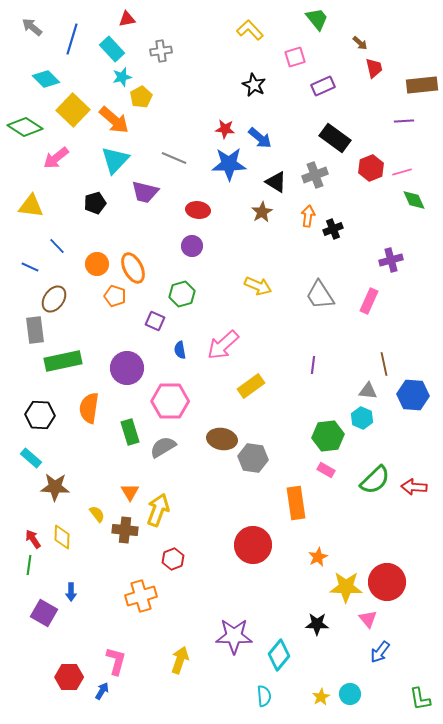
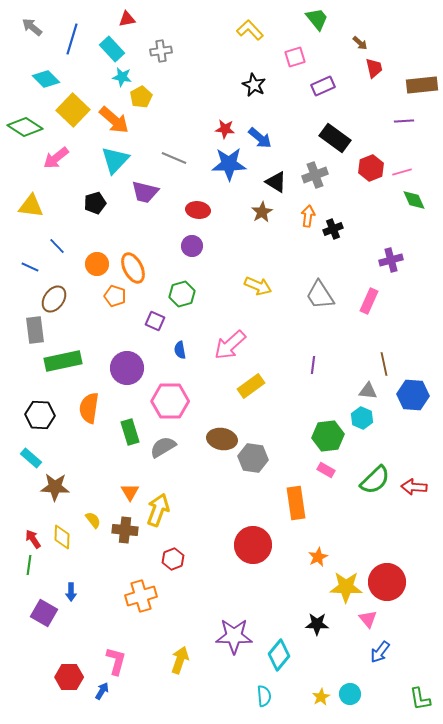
cyan star at (122, 77): rotated 24 degrees clockwise
pink arrow at (223, 345): moved 7 px right
yellow semicircle at (97, 514): moved 4 px left, 6 px down
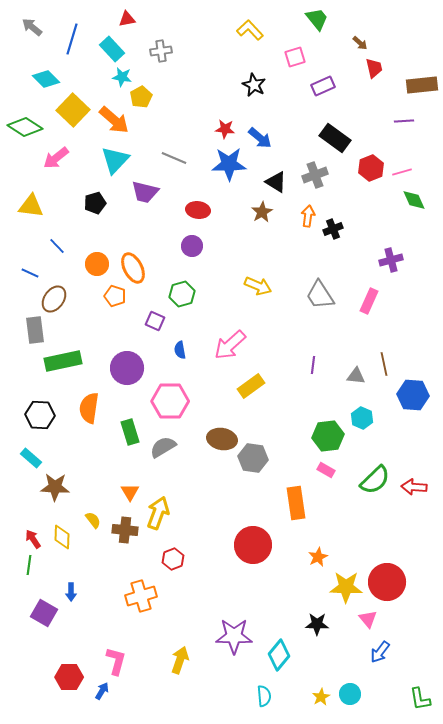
blue line at (30, 267): moved 6 px down
gray triangle at (368, 391): moved 12 px left, 15 px up
yellow arrow at (158, 510): moved 3 px down
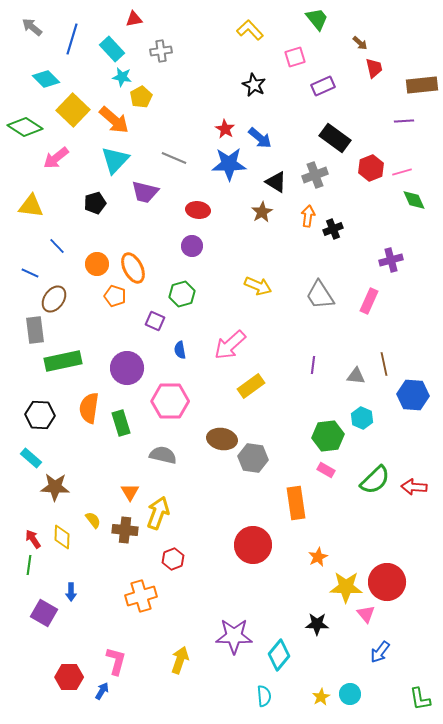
red triangle at (127, 19): moved 7 px right
red star at (225, 129): rotated 24 degrees clockwise
green rectangle at (130, 432): moved 9 px left, 9 px up
gray semicircle at (163, 447): moved 8 px down; rotated 44 degrees clockwise
pink triangle at (368, 619): moved 2 px left, 5 px up
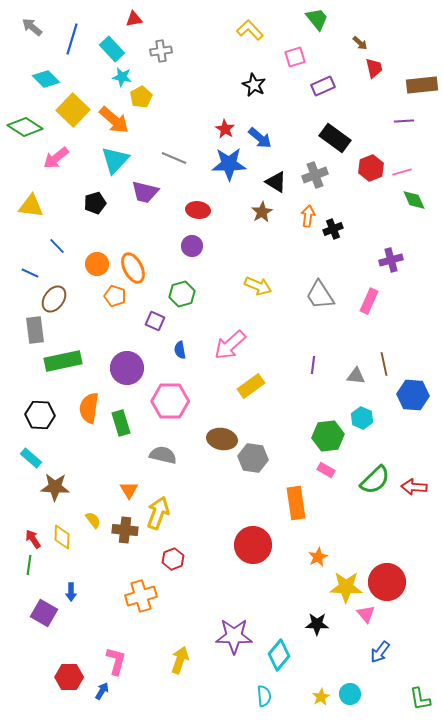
orange triangle at (130, 492): moved 1 px left, 2 px up
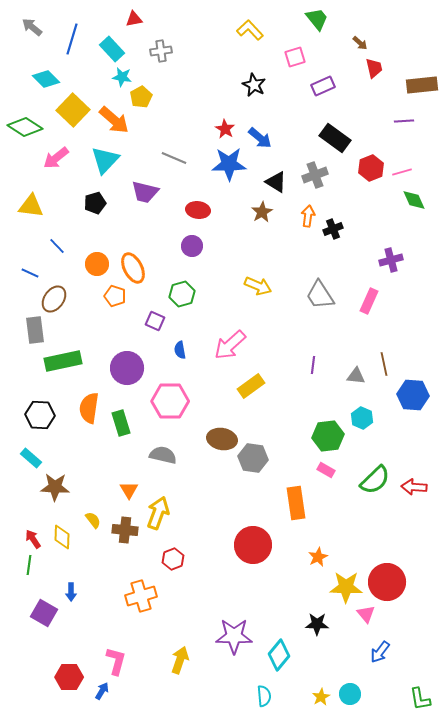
cyan triangle at (115, 160): moved 10 px left
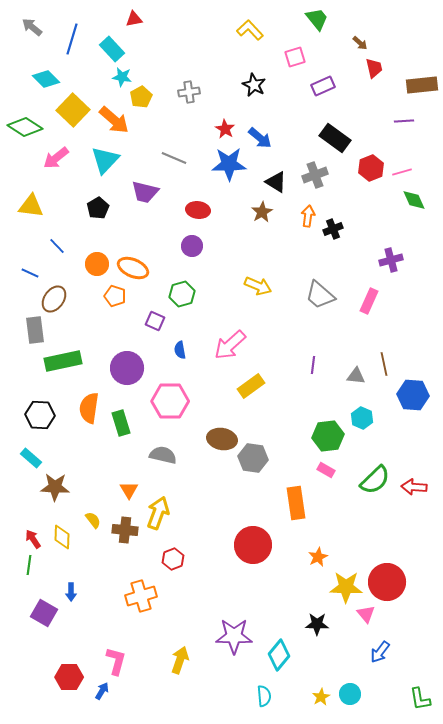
gray cross at (161, 51): moved 28 px right, 41 px down
black pentagon at (95, 203): moved 3 px right, 5 px down; rotated 15 degrees counterclockwise
orange ellipse at (133, 268): rotated 40 degrees counterclockwise
gray trapezoid at (320, 295): rotated 16 degrees counterclockwise
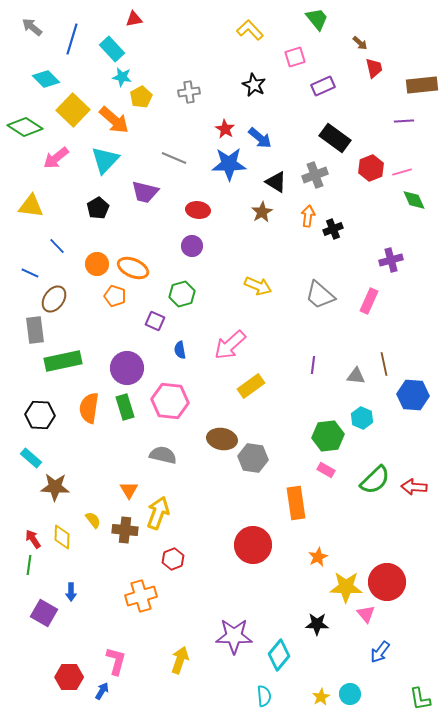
pink hexagon at (170, 401): rotated 6 degrees clockwise
green rectangle at (121, 423): moved 4 px right, 16 px up
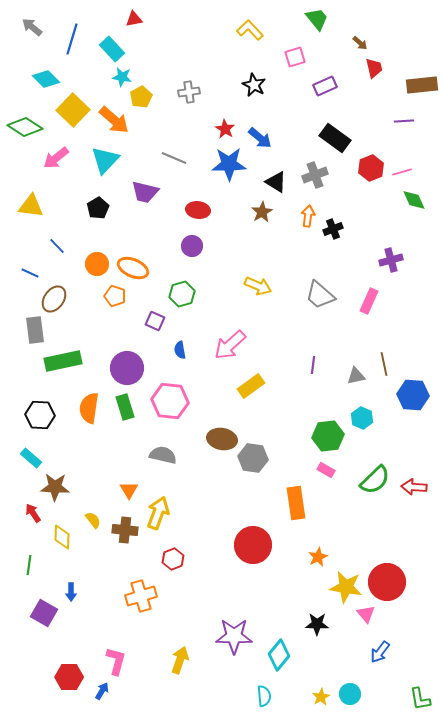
purple rectangle at (323, 86): moved 2 px right
gray triangle at (356, 376): rotated 18 degrees counterclockwise
red arrow at (33, 539): moved 26 px up
yellow star at (346, 587): rotated 8 degrees clockwise
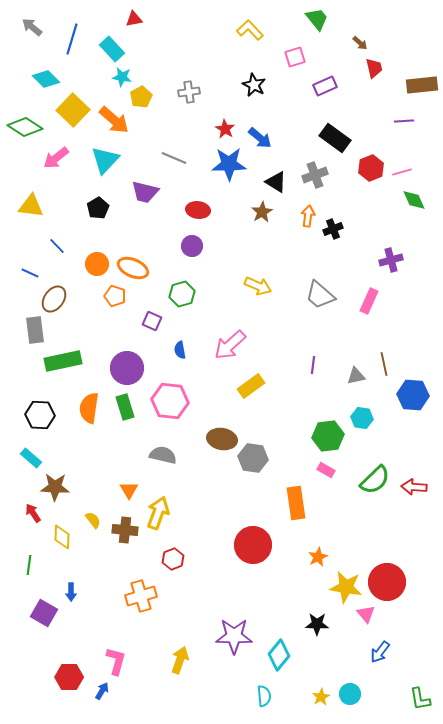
purple square at (155, 321): moved 3 px left
cyan hexagon at (362, 418): rotated 15 degrees counterclockwise
